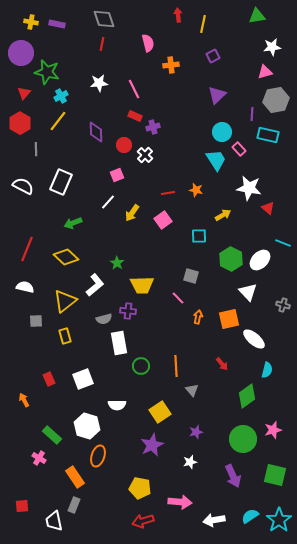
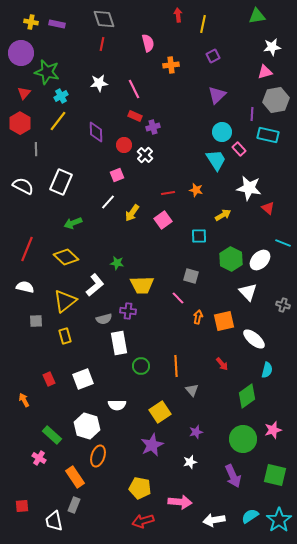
green star at (117, 263): rotated 24 degrees counterclockwise
orange square at (229, 319): moved 5 px left, 2 px down
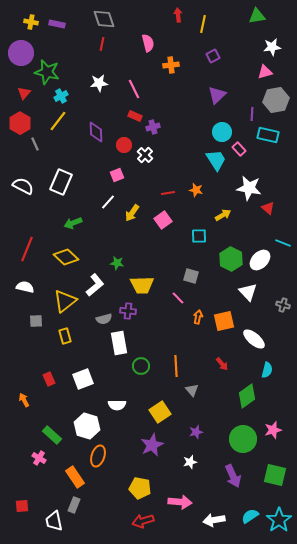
gray line at (36, 149): moved 1 px left, 5 px up; rotated 24 degrees counterclockwise
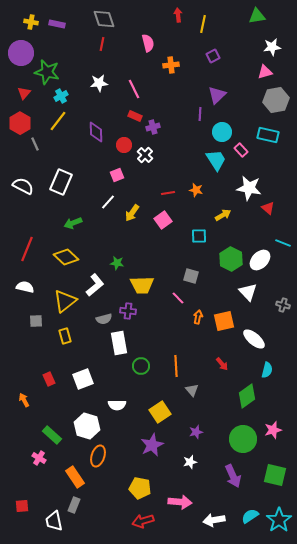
purple line at (252, 114): moved 52 px left
pink rectangle at (239, 149): moved 2 px right, 1 px down
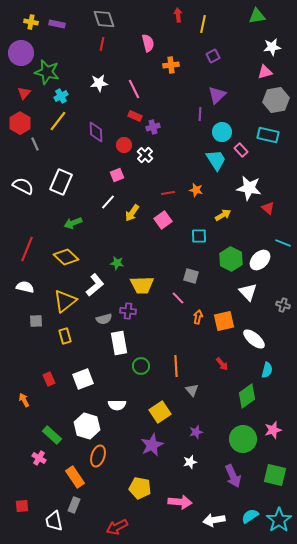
red arrow at (143, 521): moved 26 px left, 6 px down; rotated 10 degrees counterclockwise
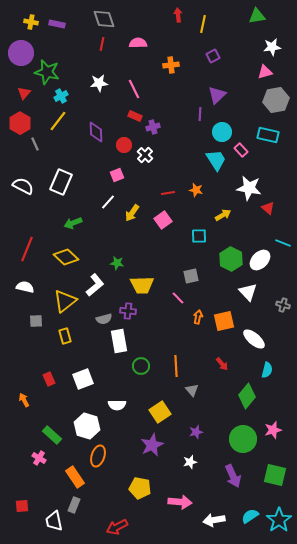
pink semicircle at (148, 43): moved 10 px left; rotated 78 degrees counterclockwise
gray square at (191, 276): rotated 28 degrees counterclockwise
white rectangle at (119, 343): moved 2 px up
green diamond at (247, 396): rotated 15 degrees counterclockwise
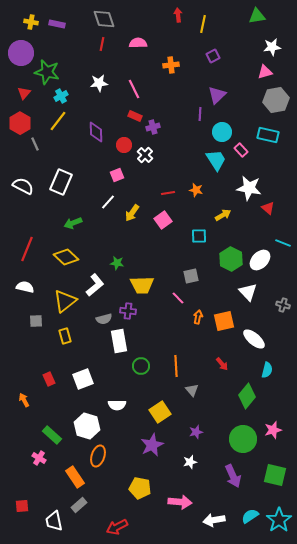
gray rectangle at (74, 505): moved 5 px right; rotated 28 degrees clockwise
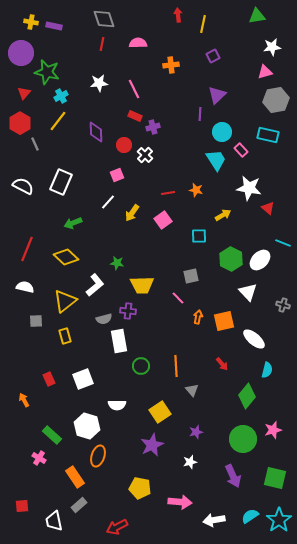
purple rectangle at (57, 24): moved 3 px left, 2 px down
green square at (275, 475): moved 3 px down
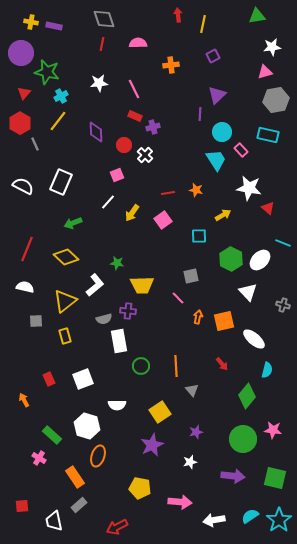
pink star at (273, 430): rotated 24 degrees clockwise
purple arrow at (233, 476): rotated 60 degrees counterclockwise
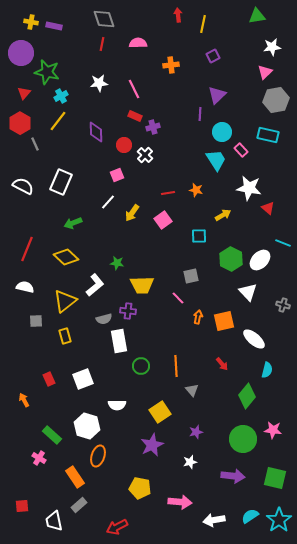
pink triangle at (265, 72): rotated 28 degrees counterclockwise
